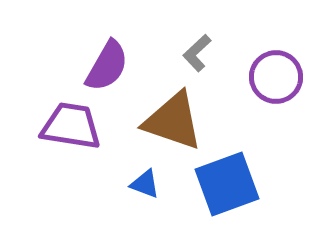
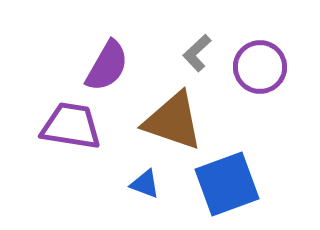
purple circle: moved 16 px left, 10 px up
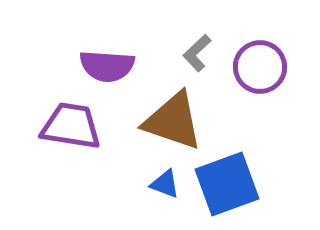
purple semicircle: rotated 64 degrees clockwise
blue triangle: moved 20 px right
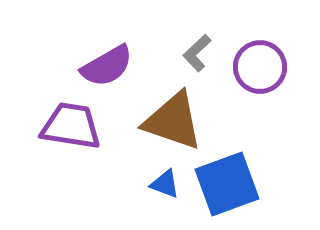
purple semicircle: rotated 34 degrees counterclockwise
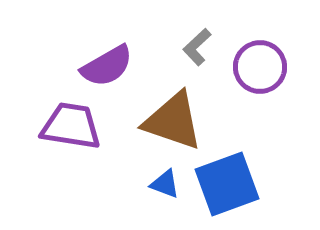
gray L-shape: moved 6 px up
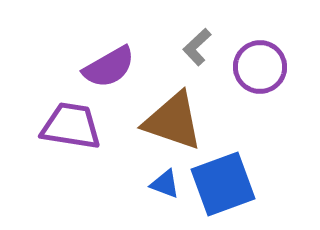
purple semicircle: moved 2 px right, 1 px down
blue square: moved 4 px left
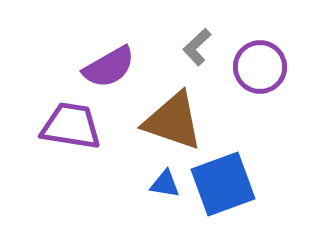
blue triangle: rotated 12 degrees counterclockwise
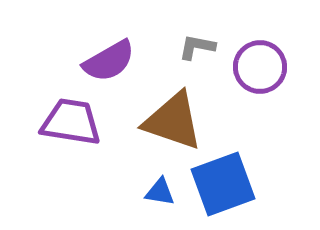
gray L-shape: rotated 54 degrees clockwise
purple semicircle: moved 6 px up
purple trapezoid: moved 4 px up
blue triangle: moved 5 px left, 8 px down
